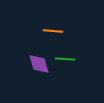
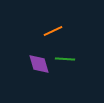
orange line: rotated 30 degrees counterclockwise
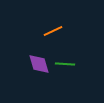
green line: moved 5 px down
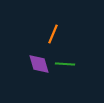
orange line: moved 3 px down; rotated 42 degrees counterclockwise
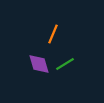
green line: rotated 36 degrees counterclockwise
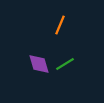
orange line: moved 7 px right, 9 px up
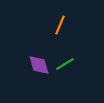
purple diamond: moved 1 px down
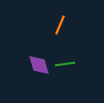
green line: rotated 24 degrees clockwise
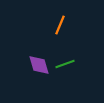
green line: rotated 12 degrees counterclockwise
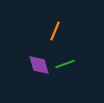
orange line: moved 5 px left, 6 px down
